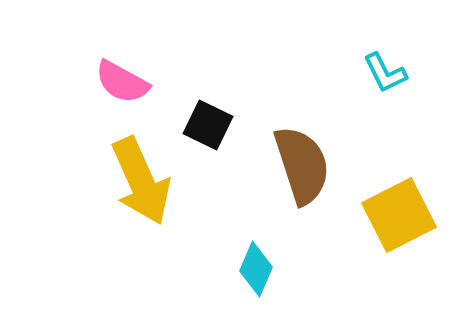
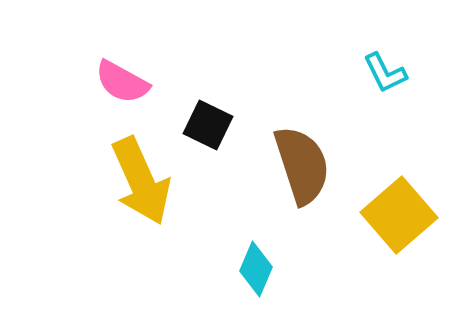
yellow square: rotated 14 degrees counterclockwise
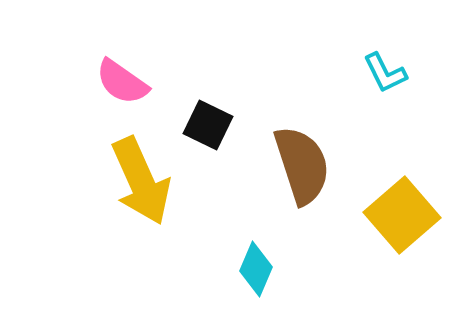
pink semicircle: rotated 6 degrees clockwise
yellow square: moved 3 px right
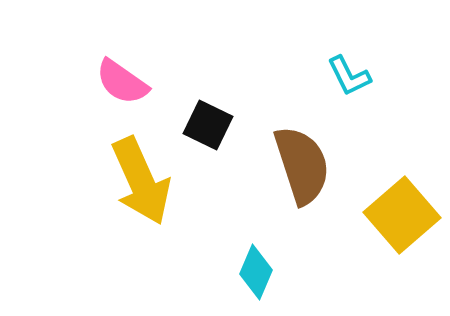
cyan L-shape: moved 36 px left, 3 px down
cyan diamond: moved 3 px down
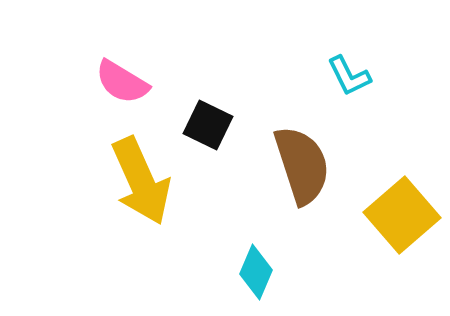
pink semicircle: rotated 4 degrees counterclockwise
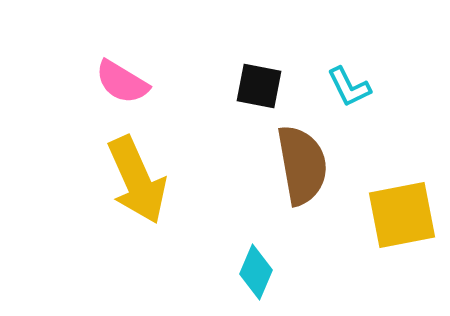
cyan L-shape: moved 11 px down
black square: moved 51 px right, 39 px up; rotated 15 degrees counterclockwise
brown semicircle: rotated 8 degrees clockwise
yellow arrow: moved 4 px left, 1 px up
yellow square: rotated 30 degrees clockwise
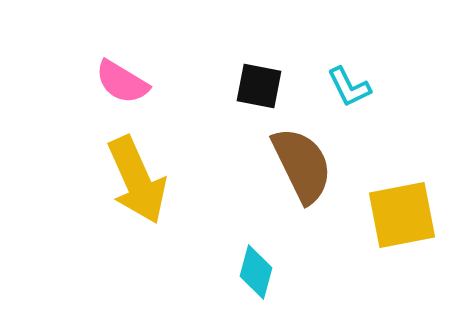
brown semicircle: rotated 16 degrees counterclockwise
cyan diamond: rotated 8 degrees counterclockwise
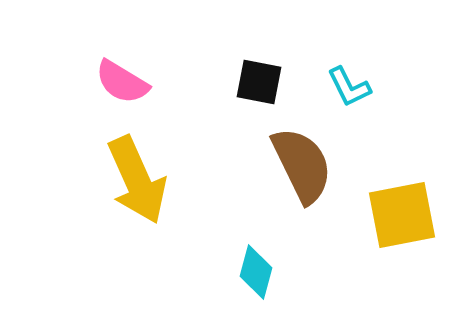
black square: moved 4 px up
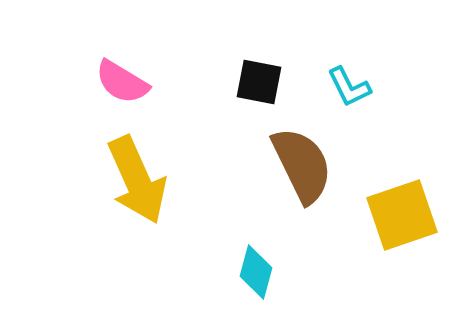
yellow square: rotated 8 degrees counterclockwise
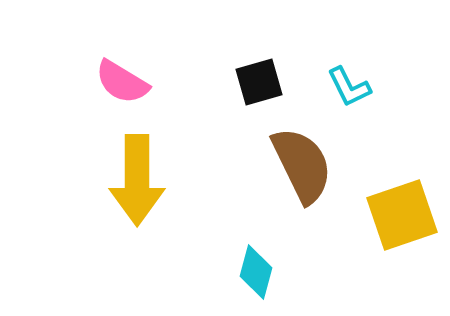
black square: rotated 27 degrees counterclockwise
yellow arrow: rotated 24 degrees clockwise
